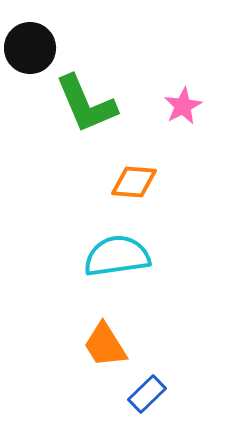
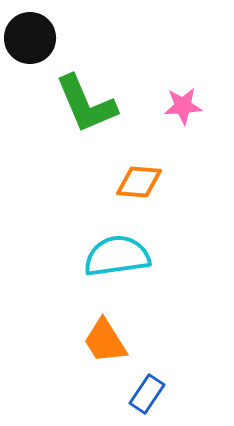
black circle: moved 10 px up
pink star: rotated 24 degrees clockwise
orange diamond: moved 5 px right
orange trapezoid: moved 4 px up
blue rectangle: rotated 12 degrees counterclockwise
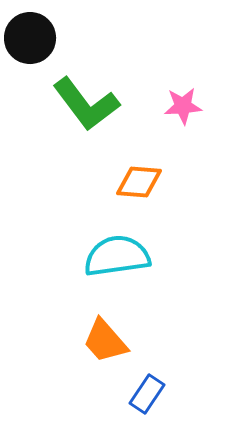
green L-shape: rotated 14 degrees counterclockwise
orange trapezoid: rotated 9 degrees counterclockwise
